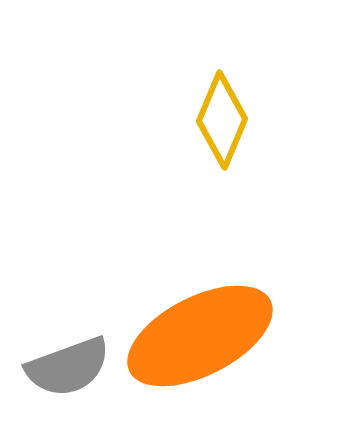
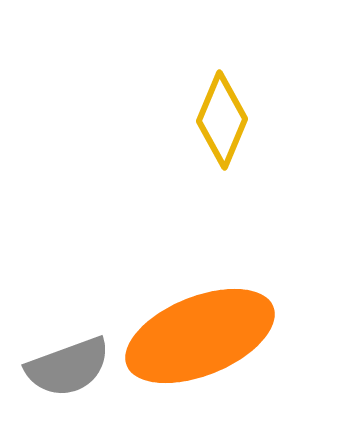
orange ellipse: rotated 5 degrees clockwise
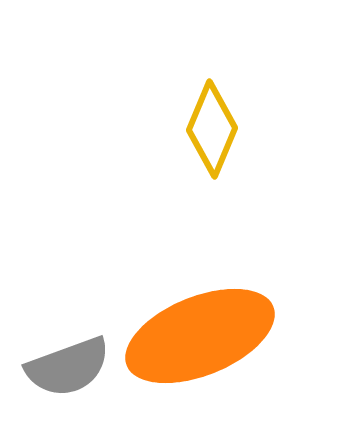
yellow diamond: moved 10 px left, 9 px down
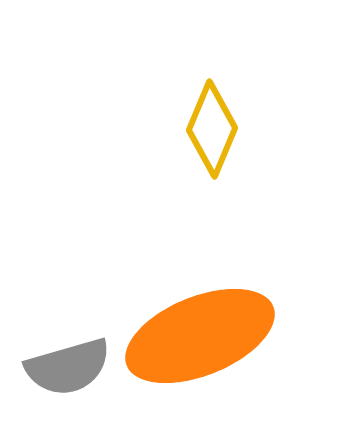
gray semicircle: rotated 4 degrees clockwise
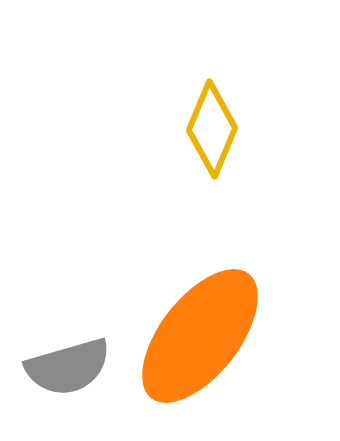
orange ellipse: rotated 30 degrees counterclockwise
